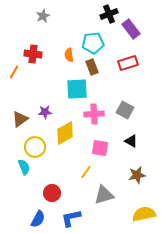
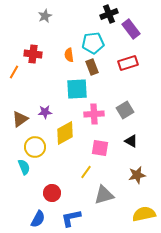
gray star: moved 2 px right
gray square: rotated 30 degrees clockwise
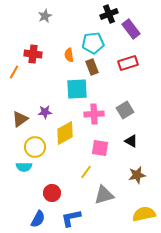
cyan semicircle: rotated 112 degrees clockwise
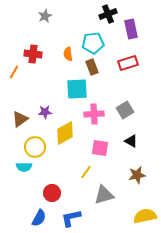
black cross: moved 1 px left
purple rectangle: rotated 24 degrees clockwise
orange semicircle: moved 1 px left, 1 px up
yellow semicircle: moved 1 px right, 2 px down
blue semicircle: moved 1 px right, 1 px up
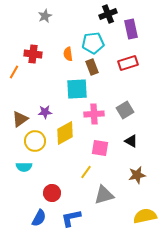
yellow circle: moved 6 px up
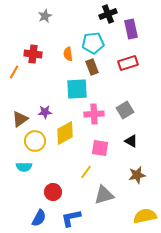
red circle: moved 1 px right, 1 px up
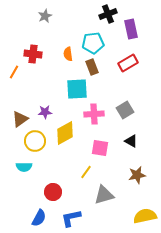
red rectangle: rotated 12 degrees counterclockwise
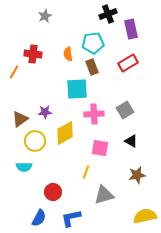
yellow line: rotated 16 degrees counterclockwise
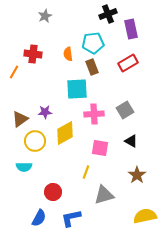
brown star: rotated 24 degrees counterclockwise
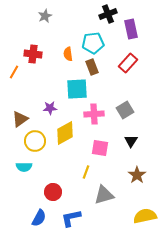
red rectangle: rotated 18 degrees counterclockwise
purple star: moved 5 px right, 4 px up
black triangle: rotated 32 degrees clockwise
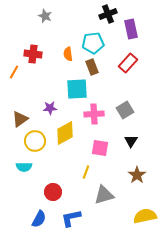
gray star: rotated 24 degrees counterclockwise
blue semicircle: moved 1 px down
